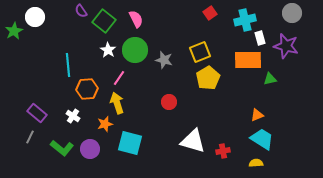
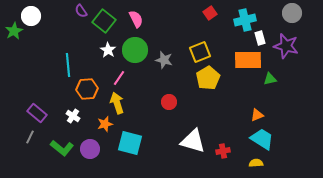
white circle: moved 4 px left, 1 px up
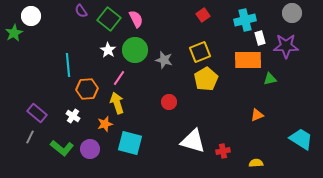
red square: moved 7 px left, 2 px down
green square: moved 5 px right, 2 px up
green star: moved 2 px down
purple star: rotated 15 degrees counterclockwise
yellow pentagon: moved 2 px left, 1 px down
cyan trapezoid: moved 39 px right
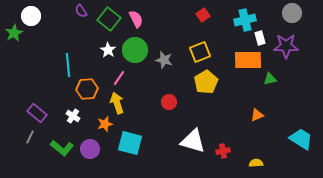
yellow pentagon: moved 3 px down
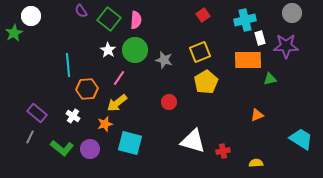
pink semicircle: moved 1 px down; rotated 30 degrees clockwise
yellow arrow: rotated 110 degrees counterclockwise
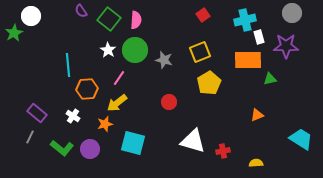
white rectangle: moved 1 px left, 1 px up
yellow pentagon: moved 3 px right, 1 px down
cyan square: moved 3 px right
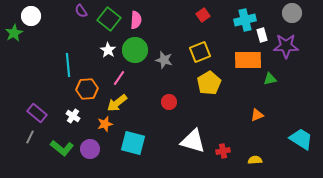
white rectangle: moved 3 px right, 2 px up
yellow semicircle: moved 1 px left, 3 px up
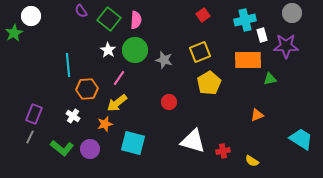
purple rectangle: moved 3 px left, 1 px down; rotated 72 degrees clockwise
yellow semicircle: moved 3 px left, 1 px down; rotated 144 degrees counterclockwise
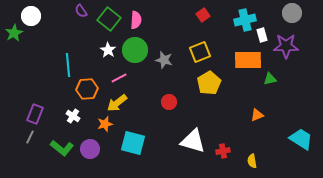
pink line: rotated 28 degrees clockwise
purple rectangle: moved 1 px right
yellow semicircle: rotated 48 degrees clockwise
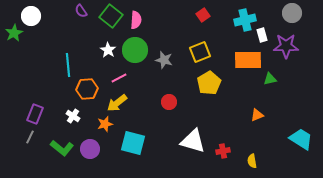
green square: moved 2 px right, 3 px up
